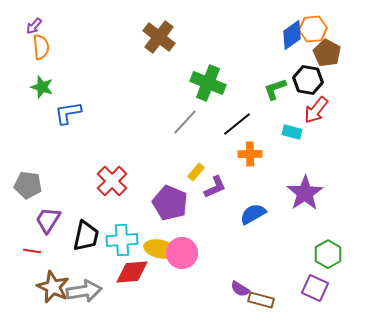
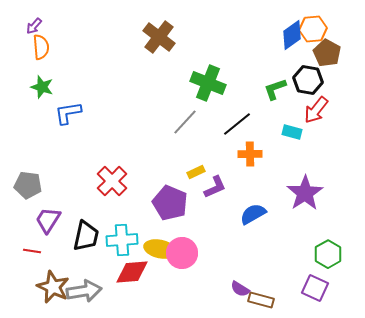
yellow rectangle: rotated 24 degrees clockwise
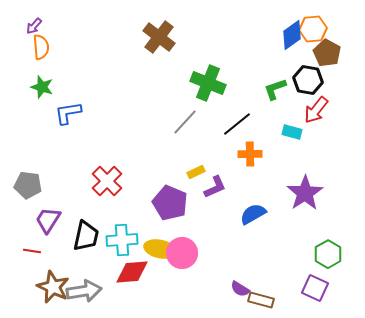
red cross: moved 5 px left
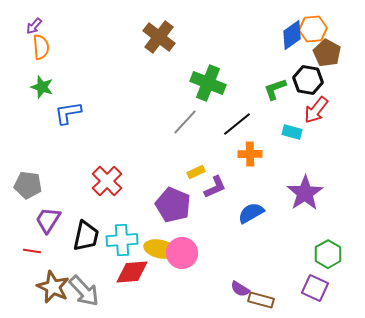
purple pentagon: moved 3 px right, 2 px down
blue semicircle: moved 2 px left, 1 px up
gray arrow: rotated 56 degrees clockwise
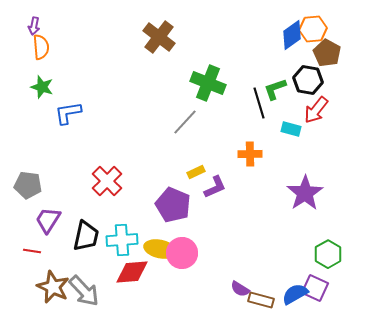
purple arrow: rotated 30 degrees counterclockwise
black line: moved 22 px right, 21 px up; rotated 68 degrees counterclockwise
cyan rectangle: moved 1 px left, 3 px up
blue semicircle: moved 44 px right, 81 px down
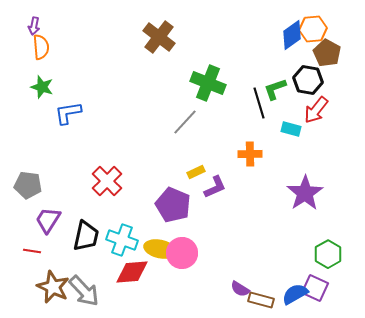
cyan cross: rotated 24 degrees clockwise
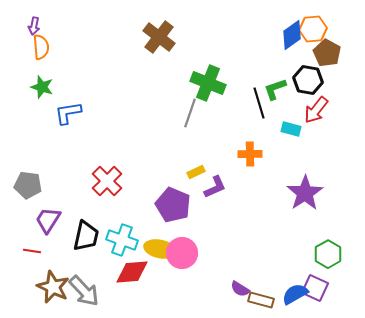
gray line: moved 5 px right, 9 px up; rotated 24 degrees counterclockwise
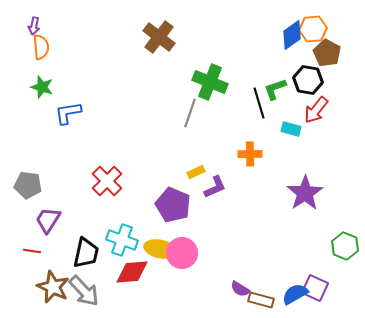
green cross: moved 2 px right, 1 px up
black trapezoid: moved 17 px down
green hexagon: moved 17 px right, 8 px up; rotated 8 degrees counterclockwise
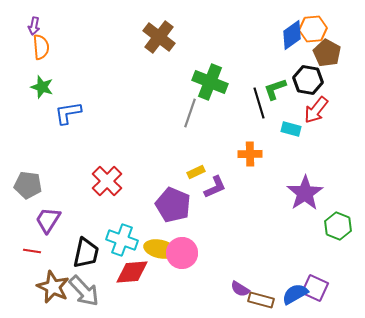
green hexagon: moved 7 px left, 20 px up
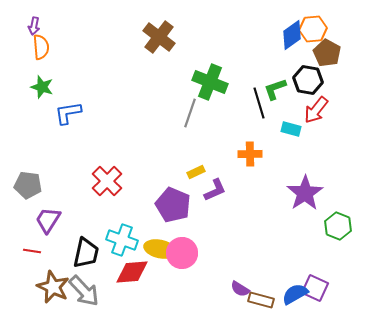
purple L-shape: moved 3 px down
